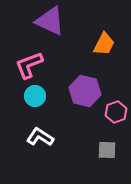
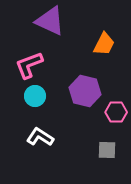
pink hexagon: rotated 20 degrees clockwise
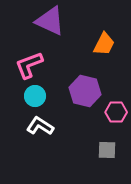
white L-shape: moved 11 px up
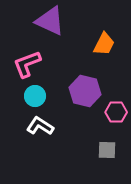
pink L-shape: moved 2 px left, 1 px up
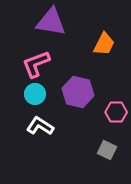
purple triangle: moved 1 px right, 1 px down; rotated 16 degrees counterclockwise
pink L-shape: moved 9 px right
purple hexagon: moved 7 px left, 1 px down
cyan circle: moved 2 px up
gray square: rotated 24 degrees clockwise
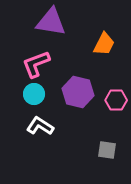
cyan circle: moved 1 px left
pink hexagon: moved 12 px up
gray square: rotated 18 degrees counterclockwise
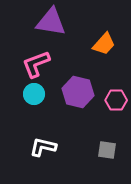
orange trapezoid: rotated 15 degrees clockwise
white L-shape: moved 3 px right, 21 px down; rotated 20 degrees counterclockwise
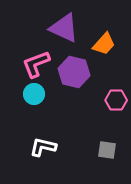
purple triangle: moved 13 px right, 6 px down; rotated 16 degrees clockwise
purple hexagon: moved 4 px left, 20 px up
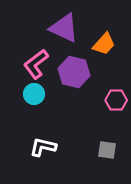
pink L-shape: rotated 16 degrees counterclockwise
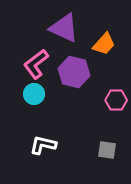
white L-shape: moved 2 px up
